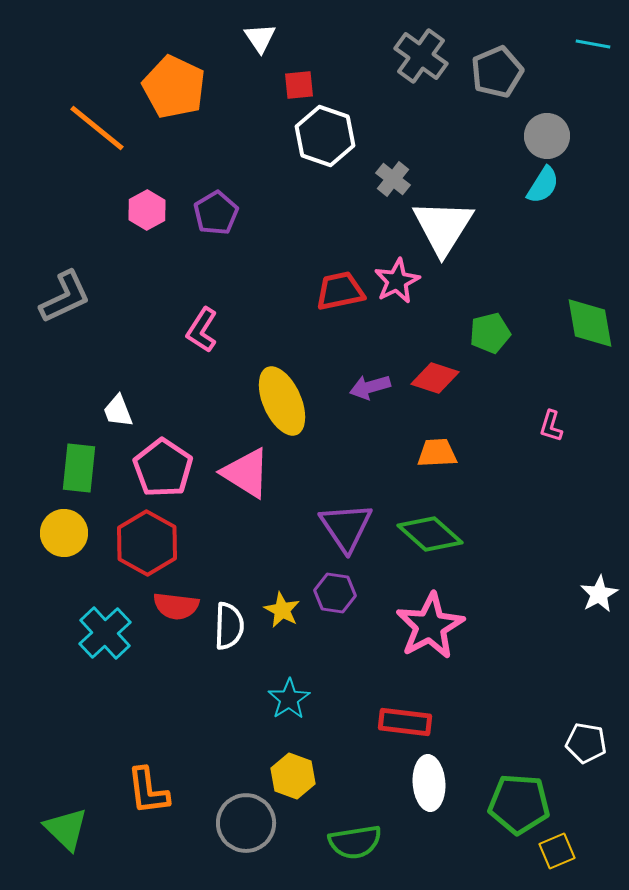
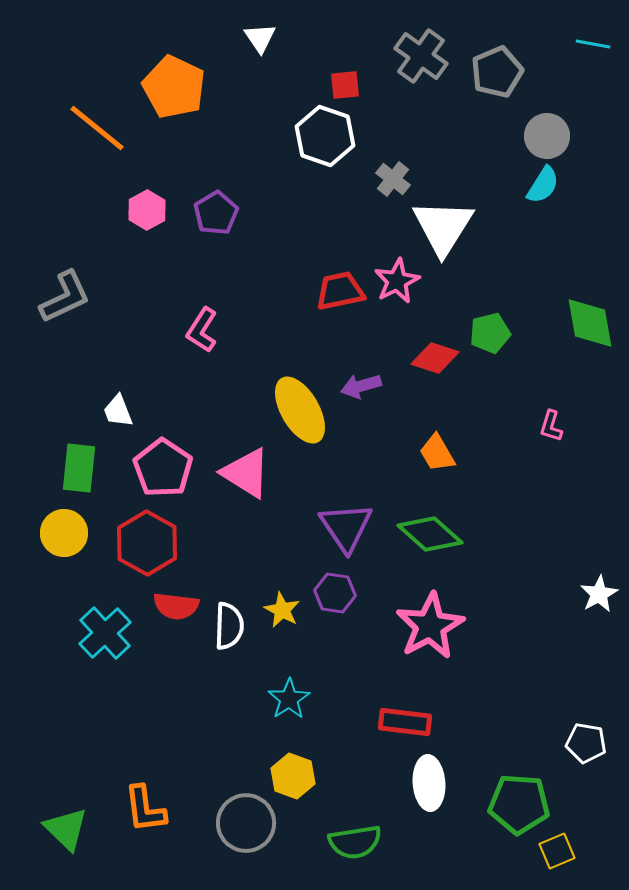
red square at (299, 85): moved 46 px right
red diamond at (435, 378): moved 20 px up
purple arrow at (370, 387): moved 9 px left, 1 px up
yellow ellipse at (282, 401): moved 18 px right, 9 px down; rotated 6 degrees counterclockwise
orange trapezoid at (437, 453): rotated 117 degrees counterclockwise
orange L-shape at (148, 791): moved 3 px left, 18 px down
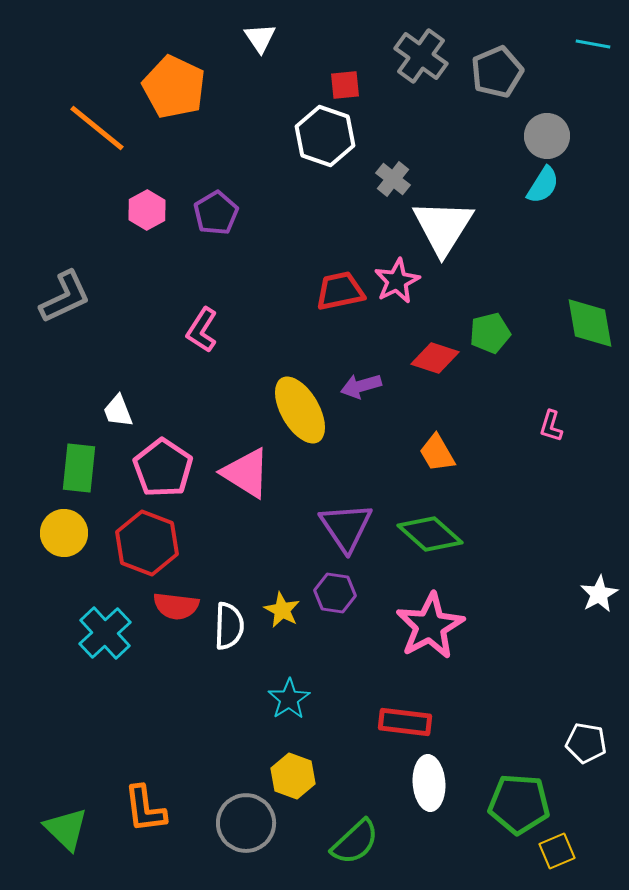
red hexagon at (147, 543): rotated 8 degrees counterclockwise
green semicircle at (355, 842): rotated 34 degrees counterclockwise
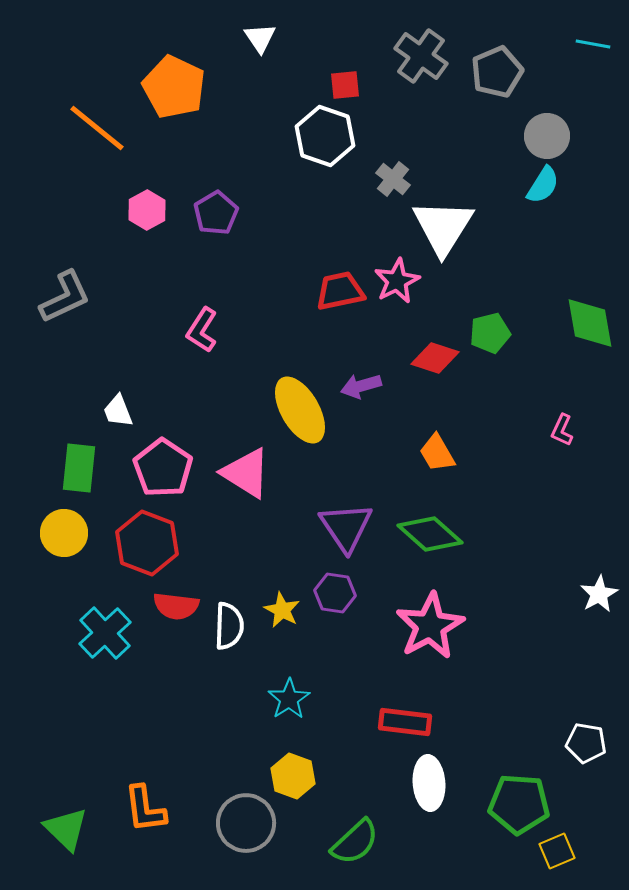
pink L-shape at (551, 426): moved 11 px right, 4 px down; rotated 8 degrees clockwise
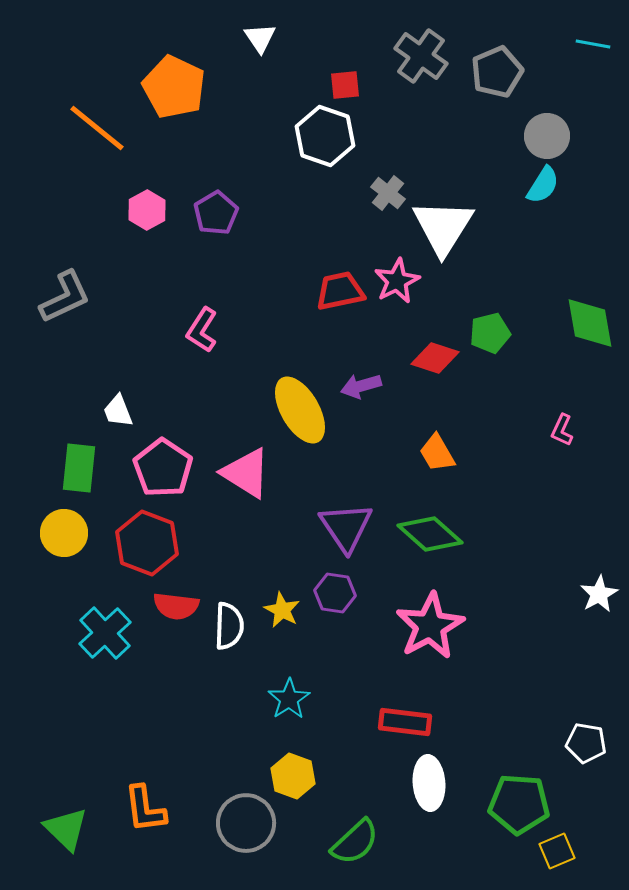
gray cross at (393, 179): moved 5 px left, 14 px down
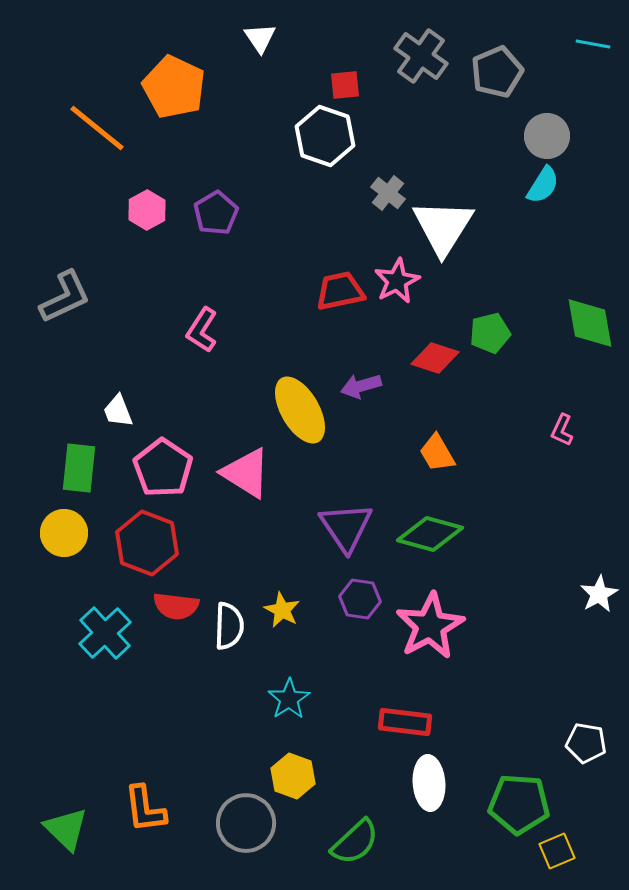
green diamond at (430, 534): rotated 26 degrees counterclockwise
purple hexagon at (335, 593): moved 25 px right, 6 px down
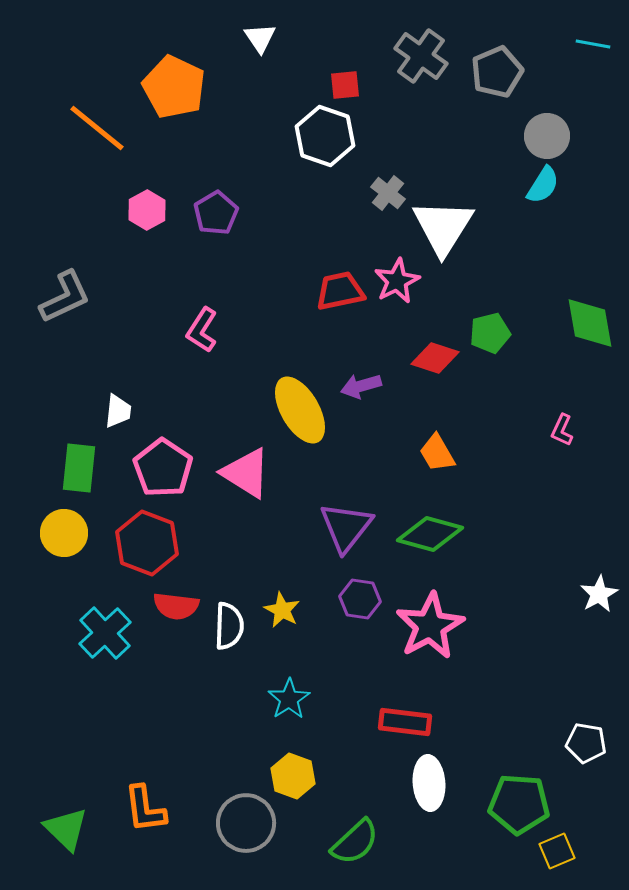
white trapezoid at (118, 411): rotated 153 degrees counterclockwise
purple triangle at (346, 527): rotated 12 degrees clockwise
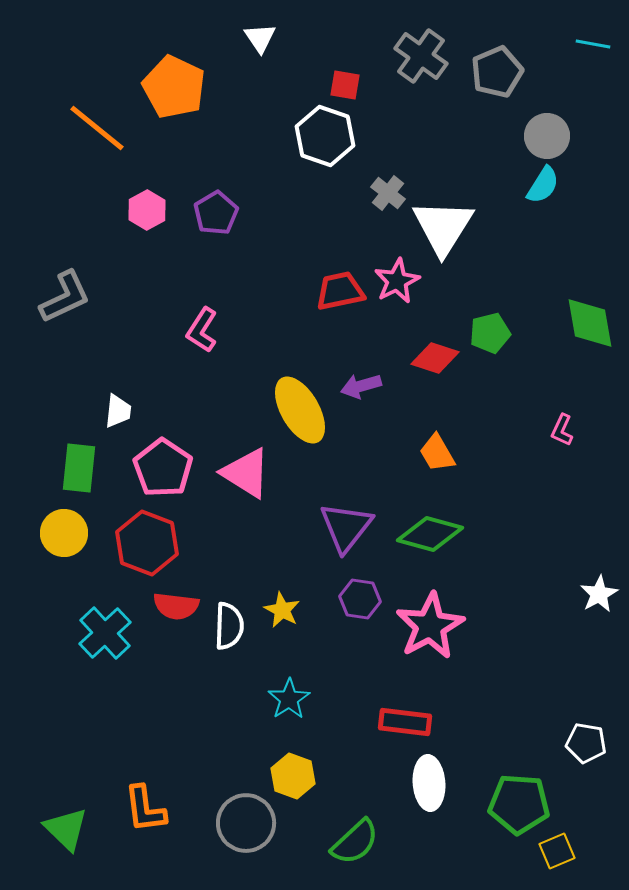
red square at (345, 85): rotated 16 degrees clockwise
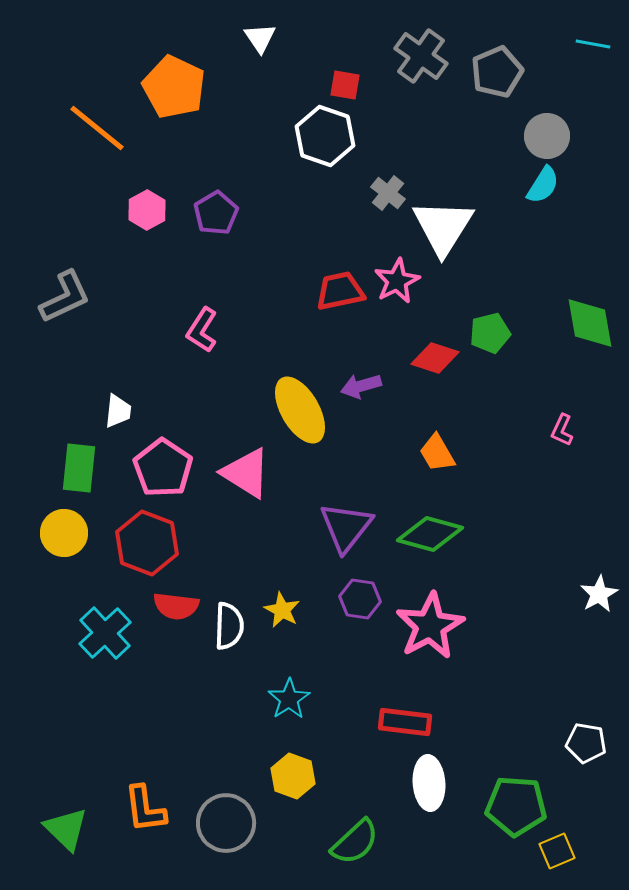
green pentagon at (519, 804): moved 3 px left, 2 px down
gray circle at (246, 823): moved 20 px left
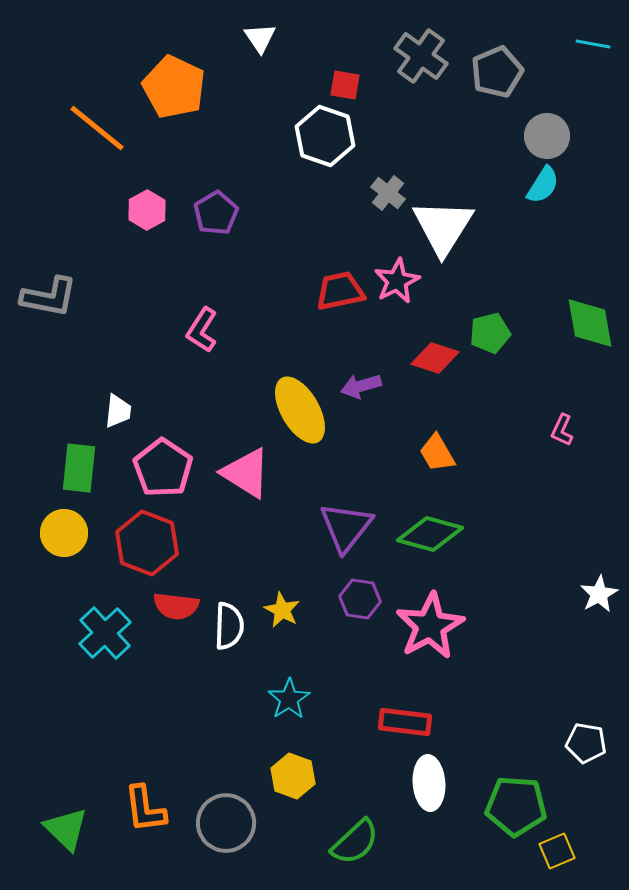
gray L-shape at (65, 297): moved 16 px left; rotated 36 degrees clockwise
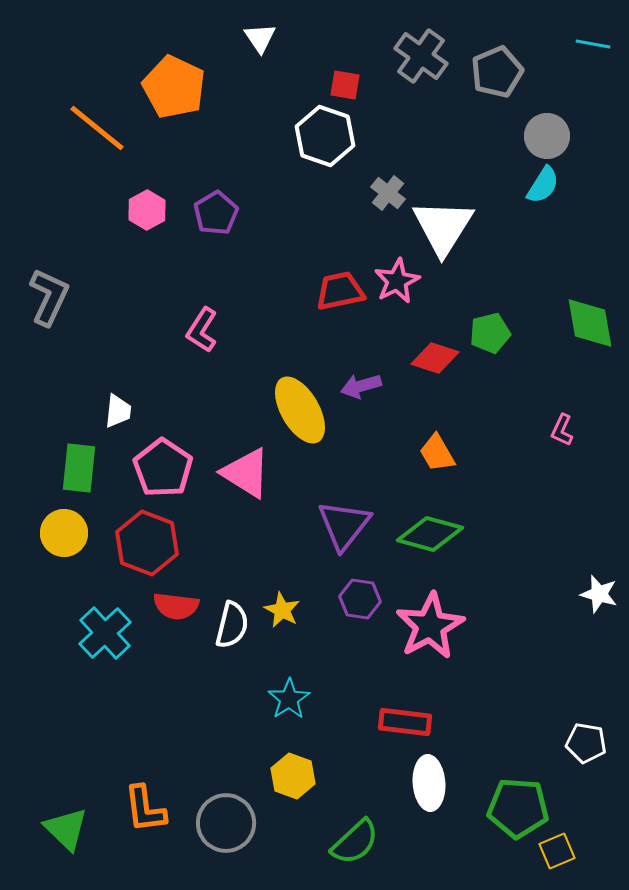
gray L-shape at (49, 297): rotated 76 degrees counterclockwise
purple triangle at (346, 527): moved 2 px left, 2 px up
white star at (599, 594): rotated 27 degrees counterclockwise
white semicircle at (229, 626): moved 3 px right, 1 px up; rotated 12 degrees clockwise
green pentagon at (516, 806): moved 2 px right, 2 px down
